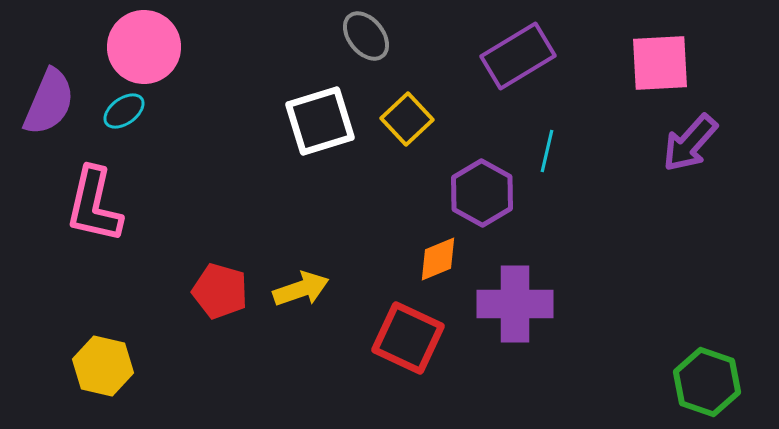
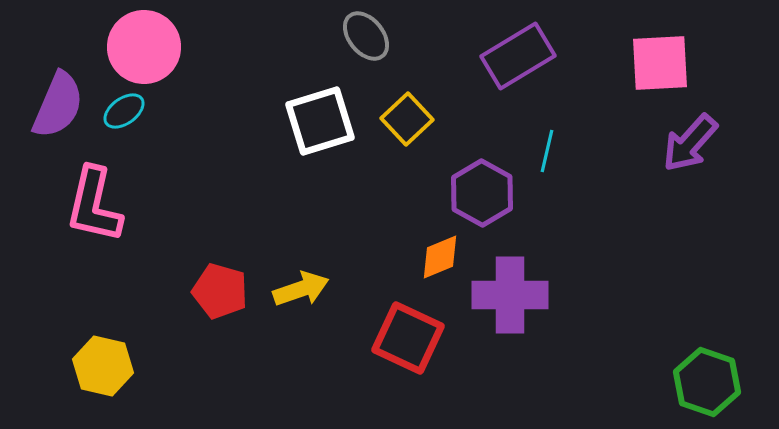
purple semicircle: moved 9 px right, 3 px down
orange diamond: moved 2 px right, 2 px up
purple cross: moved 5 px left, 9 px up
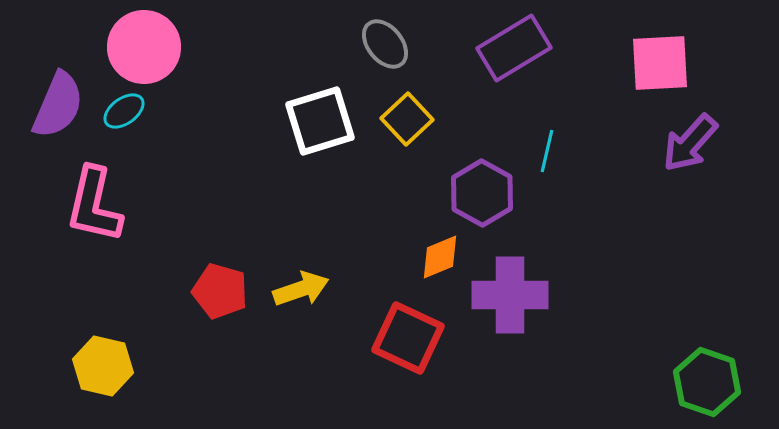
gray ellipse: moved 19 px right, 8 px down
purple rectangle: moved 4 px left, 8 px up
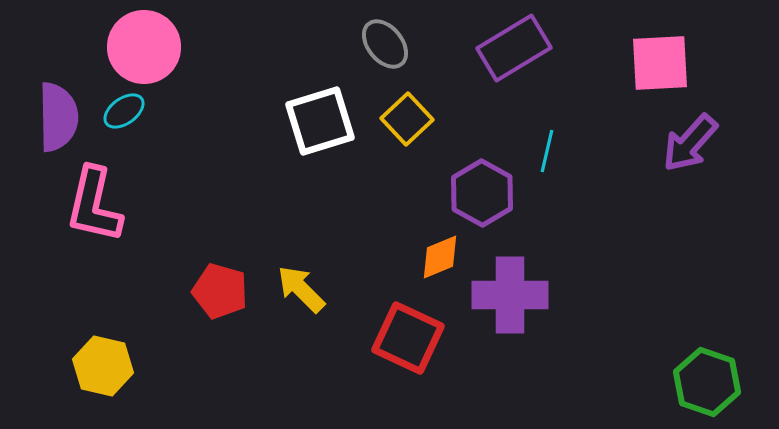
purple semicircle: moved 12 px down; rotated 24 degrees counterclockwise
yellow arrow: rotated 116 degrees counterclockwise
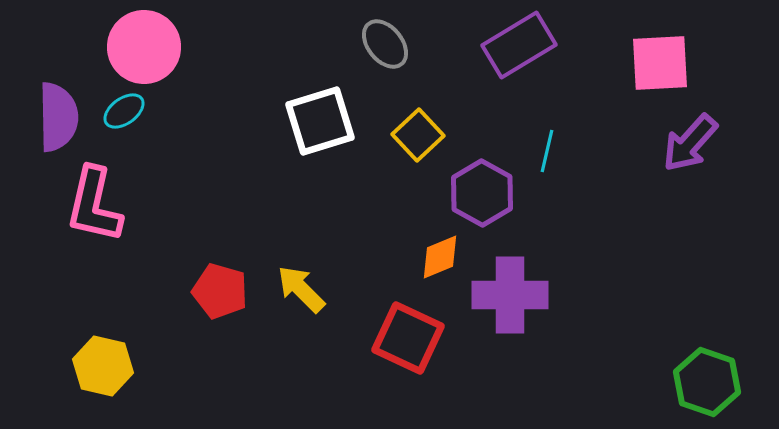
purple rectangle: moved 5 px right, 3 px up
yellow square: moved 11 px right, 16 px down
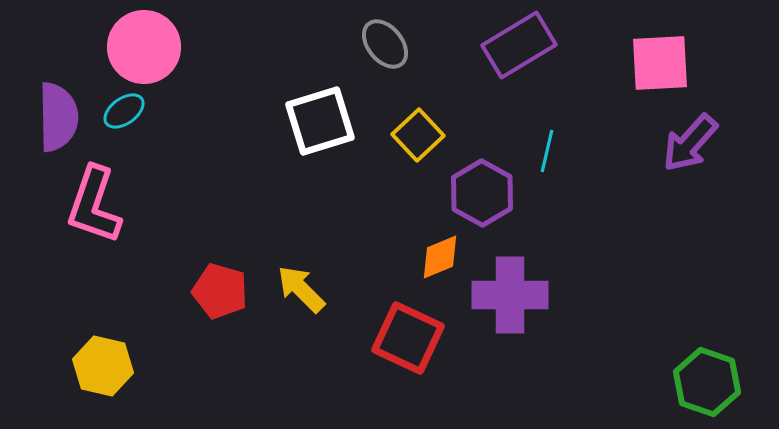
pink L-shape: rotated 6 degrees clockwise
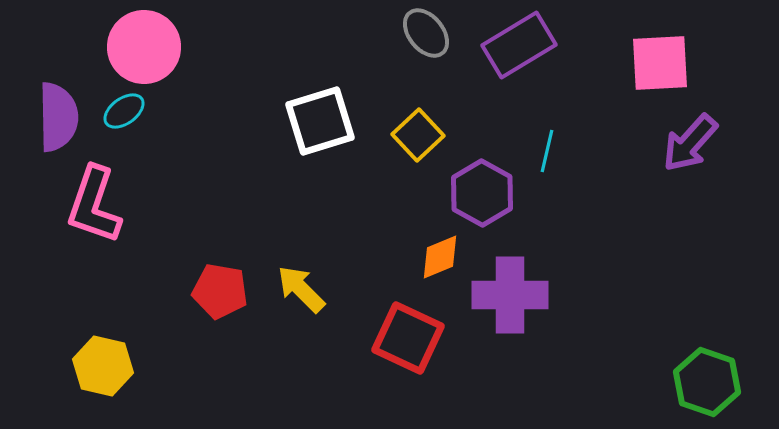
gray ellipse: moved 41 px right, 11 px up
red pentagon: rotated 6 degrees counterclockwise
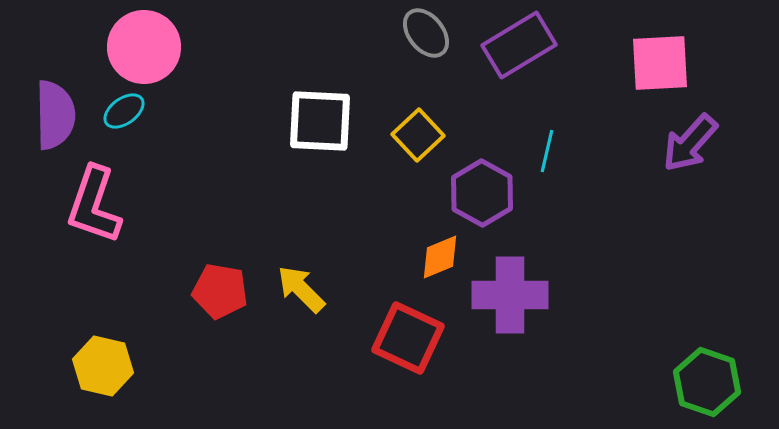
purple semicircle: moved 3 px left, 2 px up
white square: rotated 20 degrees clockwise
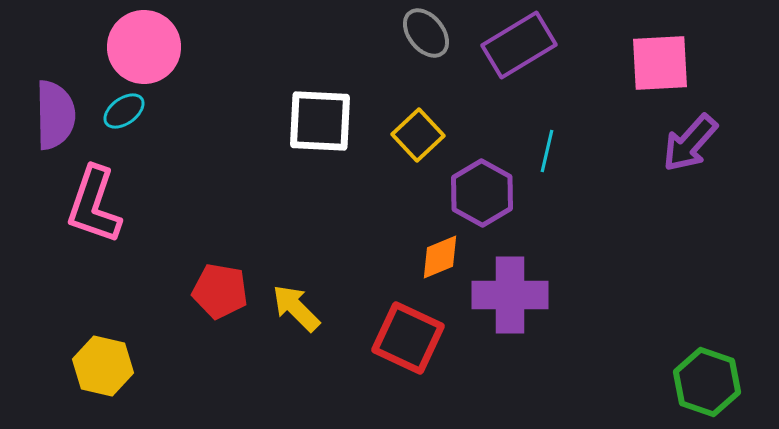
yellow arrow: moved 5 px left, 19 px down
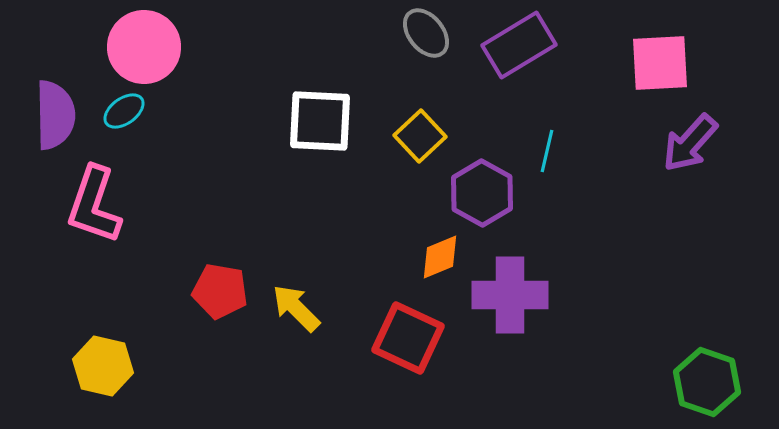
yellow square: moved 2 px right, 1 px down
